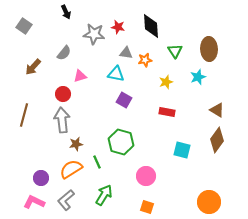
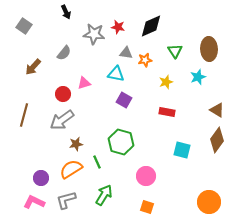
black diamond: rotated 70 degrees clockwise
pink triangle: moved 4 px right, 7 px down
gray arrow: rotated 120 degrees counterclockwise
gray L-shape: rotated 25 degrees clockwise
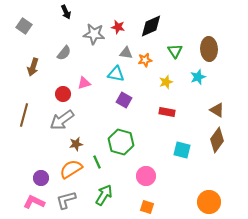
brown arrow: rotated 24 degrees counterclockwise
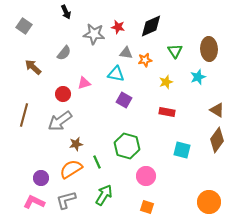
brown arrow: rotated 114 degrees clockwise
gray arrow: moved 2 px left, 1 px down
green hexagon: moved 6 px right, 4 px down
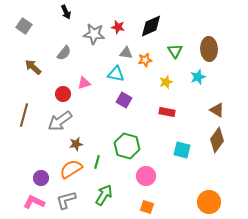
green line: rotated 40 degrees clockwise
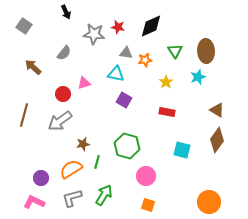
brown ellipse: moved 3 px left, 2 px down
yellow star: rotated 16 degrees counterclockwise
brown star: moved 7 px right
gray L-shape: moved 6 px right, 2 px up
orange square: moved 1 px right, 2 px up
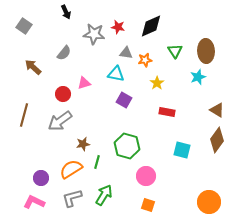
yellow star: moved 9 px left, 1 px down
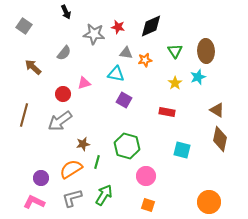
yellow star: moved 18 px right
brown diamond: moved 3 px right, 1 px up; rotated 25 degrees counterclockwise
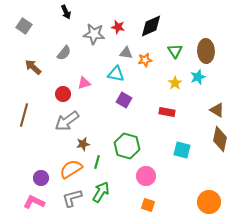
gray arrow: moved 7 px right
green arrow: moved 3 px left, 3 px up
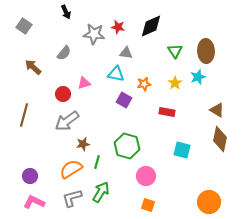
orange star: moved 1 px left, 24 px down
purple circle: moved 11 px left, 2 px up
